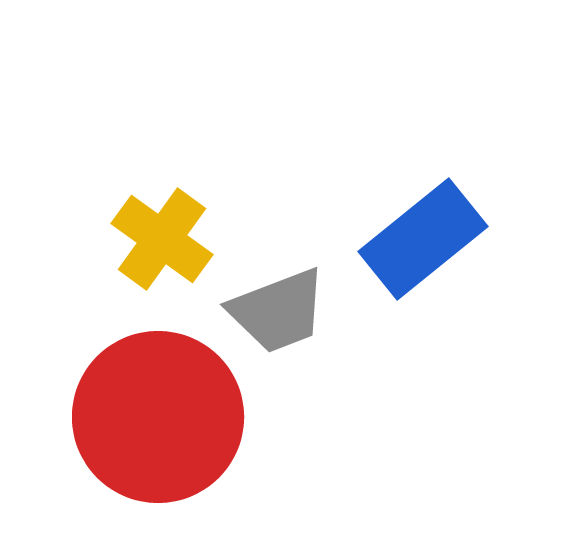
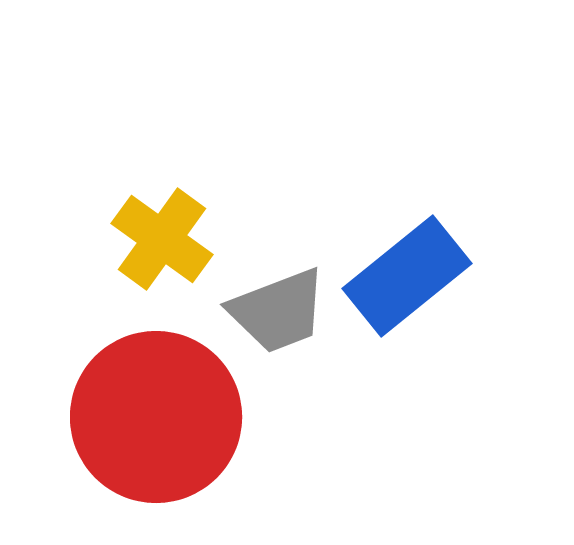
blue rectangle: moved 16 px left, 37 px down
red circle: moved 2 px left
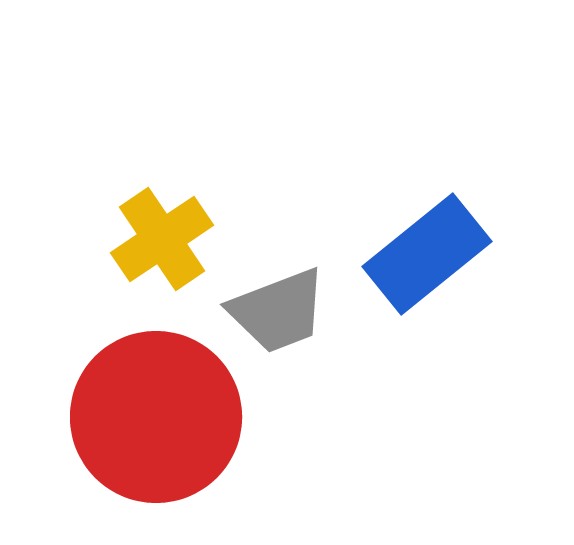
yellow cross: rotated 20 degrees clockwise
blue rectangle: moved 20 px right, 22 px up
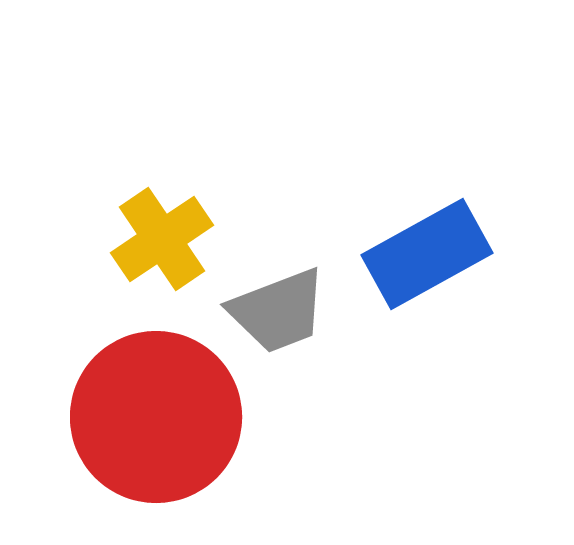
blue rectangle: rotated 10 degrees clockwise
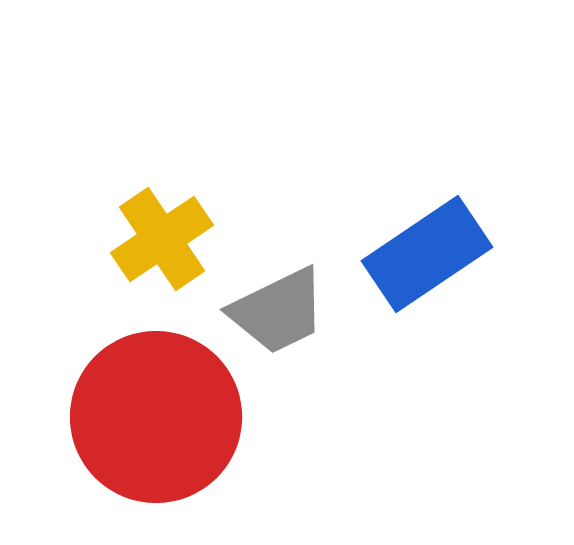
blue rectangle: rotated 5 degrees counterclockwise
gray trapezoid: rotated 5 degrees counterclockwise
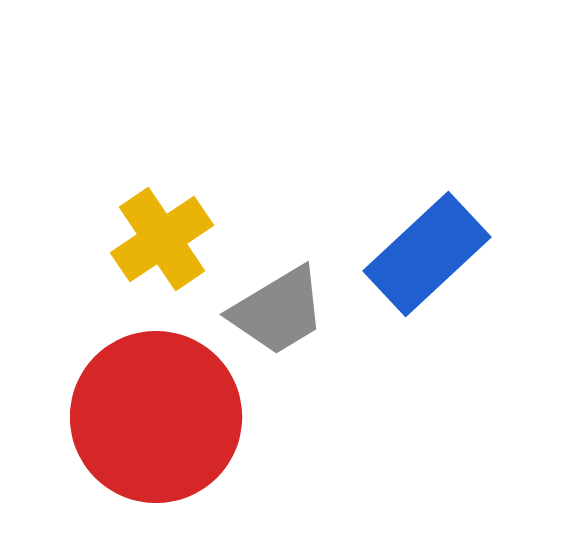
blue rectangle: rotated 9 degrees counterclockwise
gray trapezoid: rotated 5 degrees counterclockwise
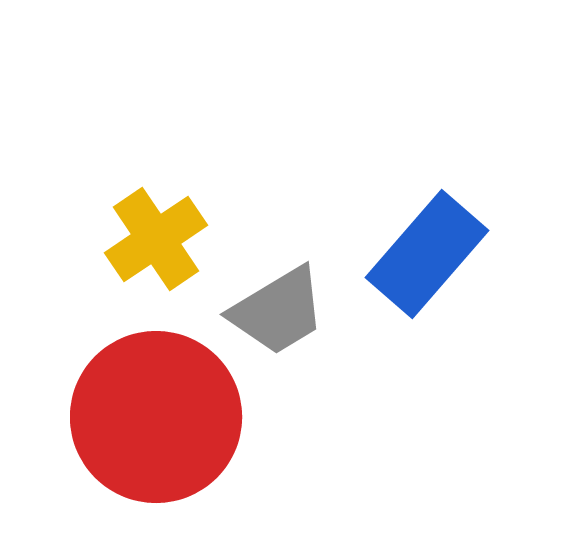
yellow cross: moved 6 px left
blue rectangle: rotated 6 degrees counterclockwise
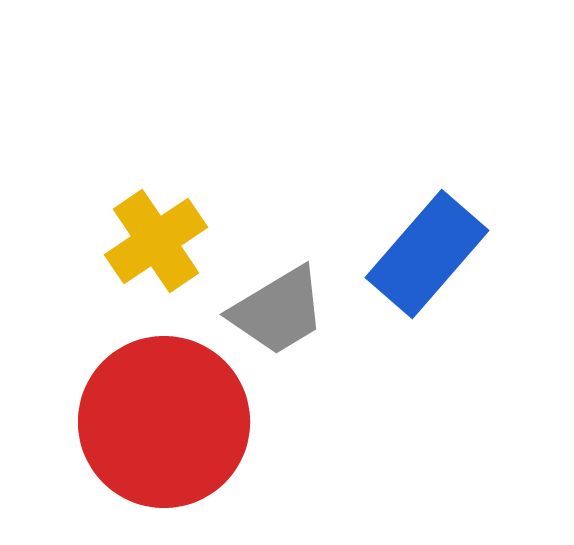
yellow cross: moved 2 px down
red circle: moved 8 px right, 5 px down
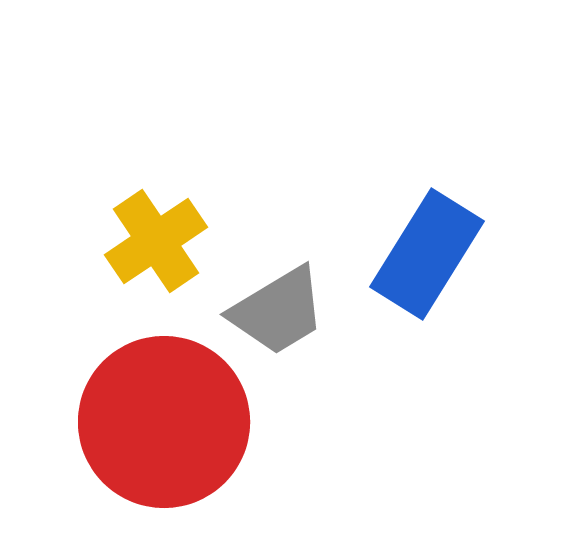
blue rectangle: rotated 9 degrees counterclockwise
